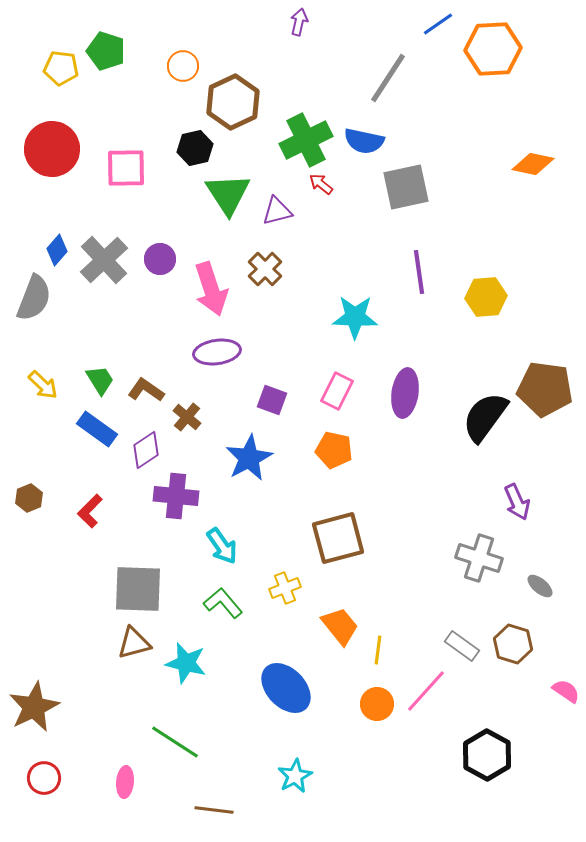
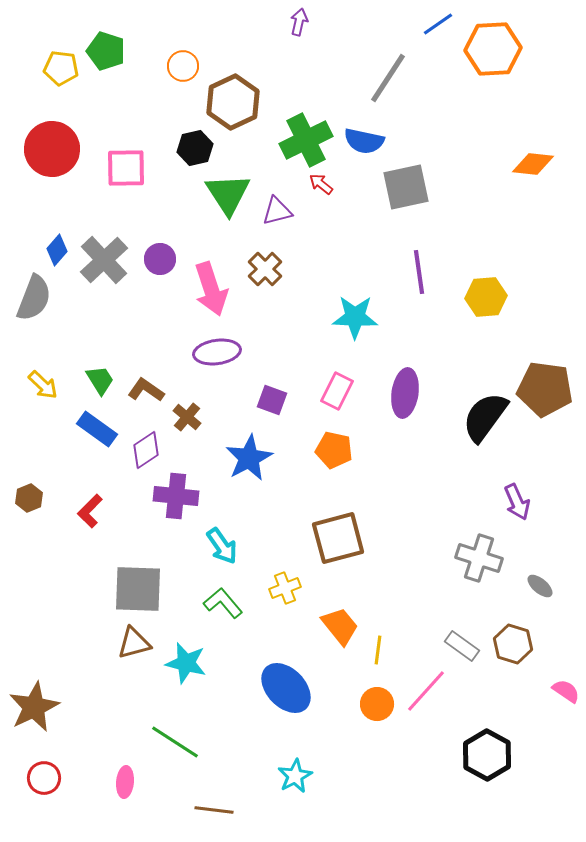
orange diamond at (533, 164): rotated 6 degrees counterclockwise
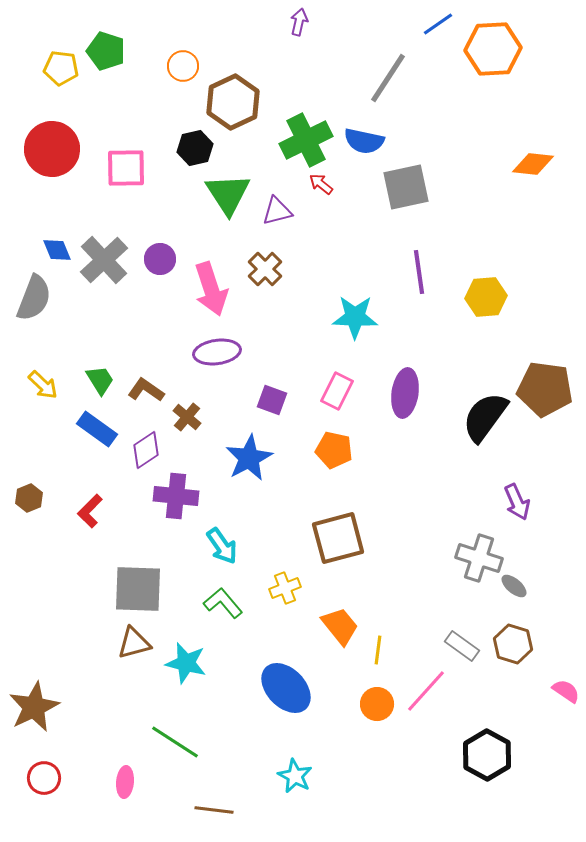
blue diamond at (57, 250): rotated 64 degrees counterclockwise
gray ellipse at (540, 586): moved 26 px left
cyan star at (295, 776): rotated 16 degrees counterclockwise
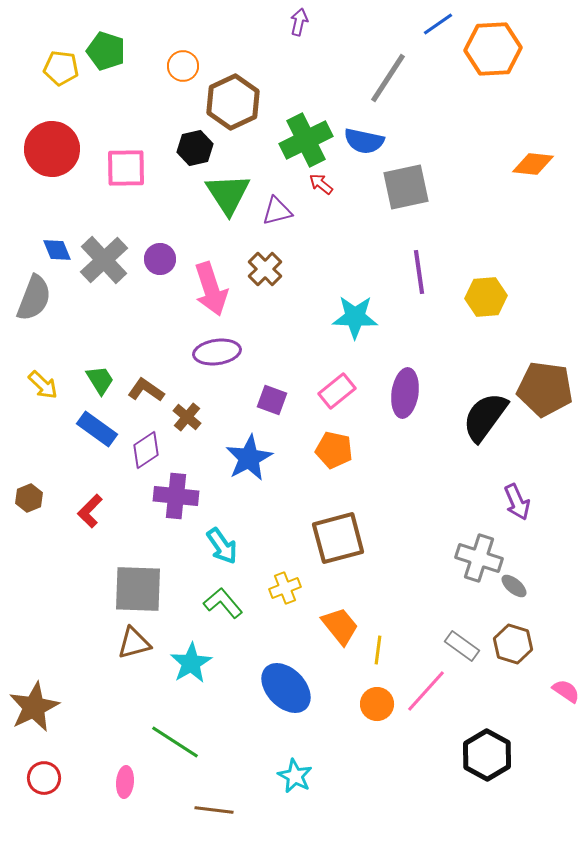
pink rectangle at (337, 391): rotated 24 degrees clockwise
cyan star at (186, 663): moved 5 px right; rotated 27 degrees clockwise
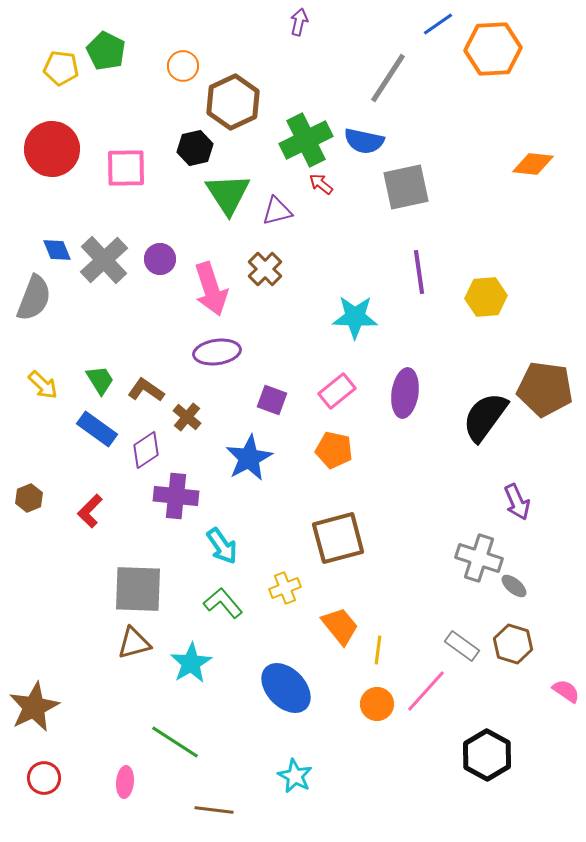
green pentagon at (106, 51): rotated 9 degrees clockwise
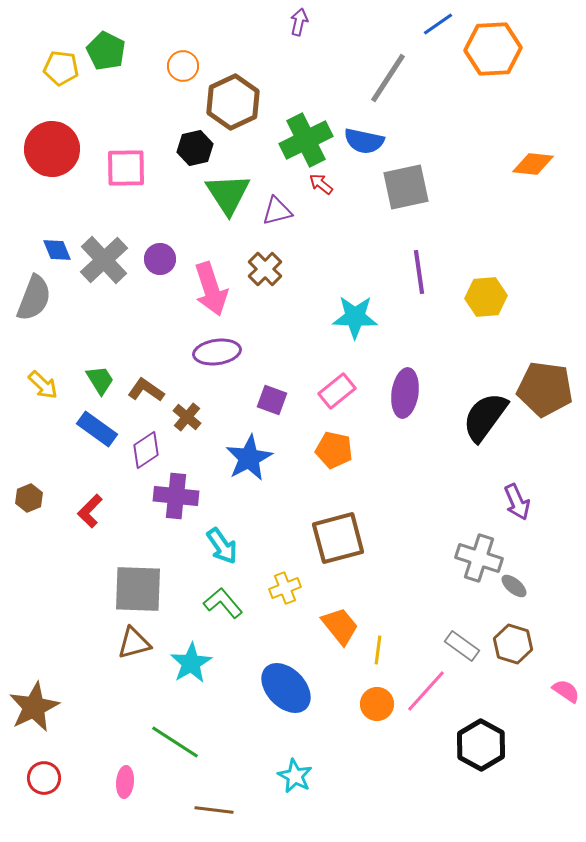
black hexagon at (487, 755): moved 6 px left, 10 px up
